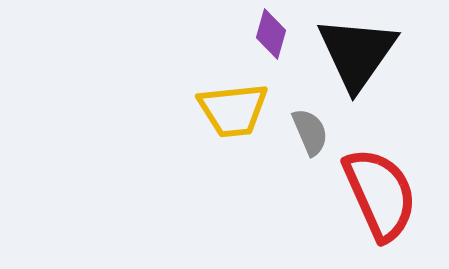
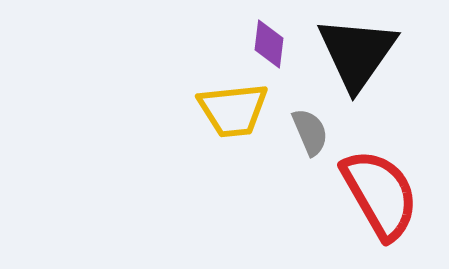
purple diamond: moved 2 px left, 10 px down; rotated 9 degrees counterclockwise
red semicircle: rotated 6 degrees counterclockwise
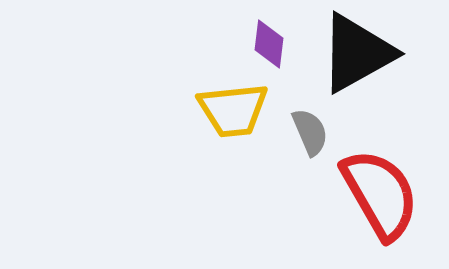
black triangle: rotated 26 degrees clockwise
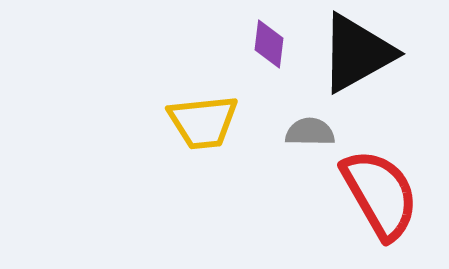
yellow trapezoid: moved 30 px left, 12 px down
gray semicircle: rotated 66 degrees counterclockwise
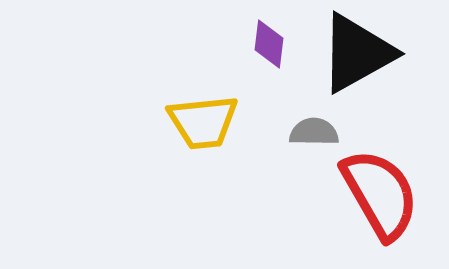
gray semicircle: moved 4 px right
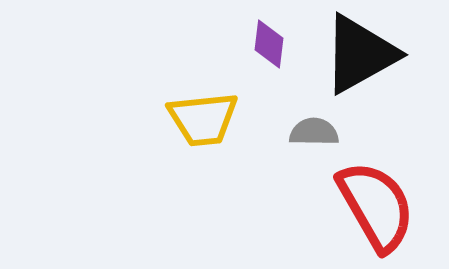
black triangle: moved 3 px right, 1 px down
yellow trapezoid: moved 3 px up
red semicircle: moved 4 px left, 12 px down
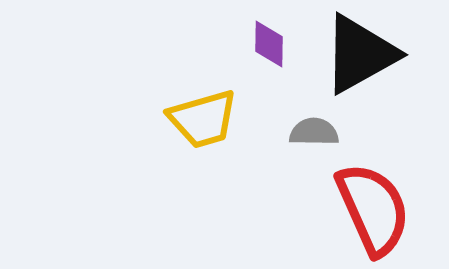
purple diamond: rotated 6 degrees counterclockwise
yellow trapezoid: rotated 10 degrees counterclockwise
red semicircle: moved 3 px left, 3 px down; rotated 6 degrees clockwise
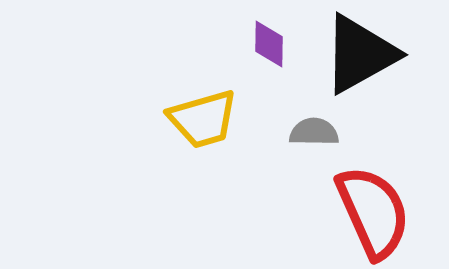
red semicircle: moved 3 px down
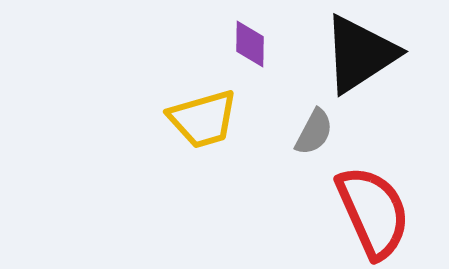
purple diamond: moved 19 px left
black triangle: rotated 4 degrees counterclockwise
gray semicircle: rotated 117 degrees clockwise
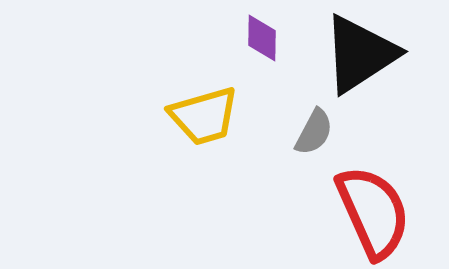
purple diamond: moved 12 px right, 6 px up
yellow trapezoid: moved 1 px right, 3 px up
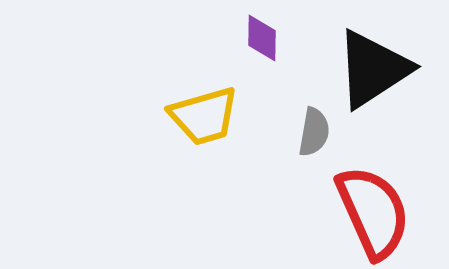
black triangle: moved 13 px right, 15 px down
gray semicircle: rotated 18 degrees counterclockwise
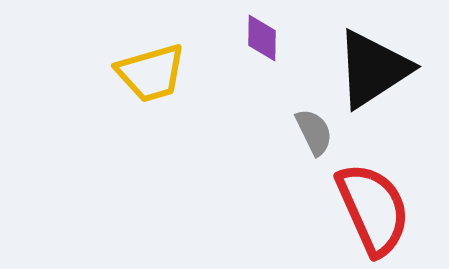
yellow trapezoid: moved 53 px left, 43 px up
gray semicircle: rotated 36 degrees counterclockwise
red semicircle: moved 3 px up
